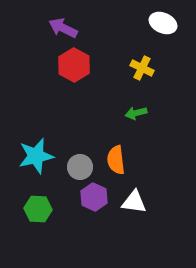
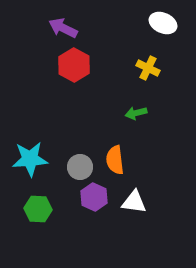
yellow cross: moved 6 px right
cyan star: moved 6 px left, 3 px down; rotated 9 degrees clockwise
orange semicircle: moved 1 px left
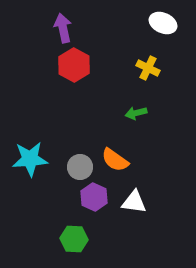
purple arrow: rotated 52 degrees clockwise
orange semicircle: rotated 48 degrees counterclockwise
green hexagon: moved 36 px right, 30 px down
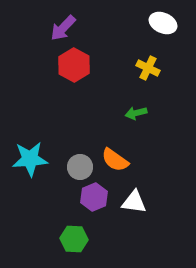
purple arrow: rotated 124 degrees counterclockwise
purple hexagon: rotated 12 degrees clockwise
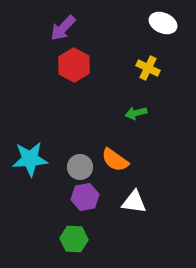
purple hexagon: moved 9 px left; rotated 12 degrees clockwise
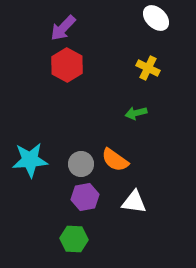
white ellipse: moved 7 px left, 5 px up; rotated 20 degrees clockwise
red hexagon: moved 7 px left
cyan star: moved 1 px down
gray circle: moved 1 px right, 3 px up
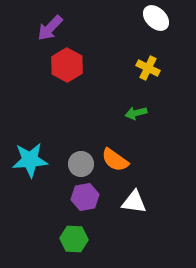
purple arrow: moved 13 px left
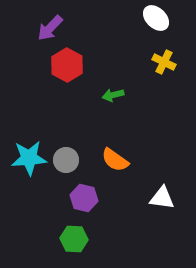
yellow cross: moved 16 px right, 6 px up
green arrow: moved 23 px left, 18 px up
cyan star: moved 1 px left, 2 px up
gray circle: moved 15 px left, 4 px up
purple hexagon: moved 1 px left, 1 px down; rotated 24 degrees clockwise
white triangle: moved 28 px right, 4 px up
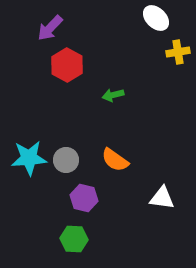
yellow cross: moved 14 px right, 10 px up; rotated 35 degrees counterclockwise
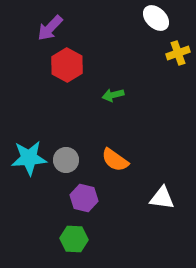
yellow cross: moved 1 px down; rotated 10 degrees counterclockwise
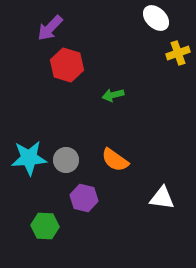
red hexagon: rotated 12 degrees counterclockwise
green hexagon: moved 29 px left, 13 px up
